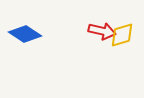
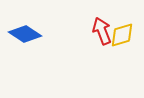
red arrow: rotated 124 degrees counterclockwise
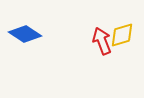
red arrow: moved 10 px down
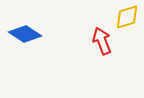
yellow diamond: moved 5 px right, 18 px up
